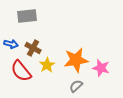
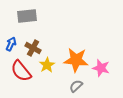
blue arrow: rotated 80 degrees counterclockwise
orange star: rotated 15 degrees clockwise
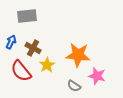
blue arrow: moved 2 px up
orange star: moved 2 px right, 5 px up
pink star: moved 4 px left, 8 px down
gray semicircle: moved 2 px left; rotated 104 degrees counterclockwise
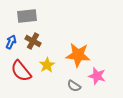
brown cross: moved 7 px up
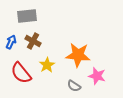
red semicircle: moved 2 px down
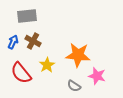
blue arrow: moved 2 px right
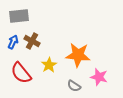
gray rectangle: moved 8 px left
brown cross: moved 1 px left
yellow star: moved 2 px right
pink star: moved 2 px right, 1 px down
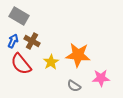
gray rectangle: rotated 36 degrees clockwise
blue arrow: moved 1 px up
yellow star: moved 2 px right, 3 px up
red semicircle: moved 9 px up
pink star: moved 2 px right, 1 px down; rotated 18 degrees counterclockwise
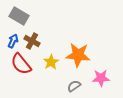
gray semicircle: rotated 112 degrees clockwise
